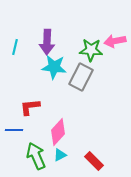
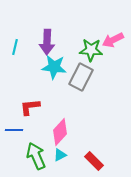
pink arrow: moved 2 px left, 1 px up; rotated 15 degrees counterclockwise
pink diamond: moved 2 px right
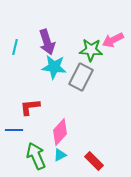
purple arrow: rotated 20 degrees counterclockwise
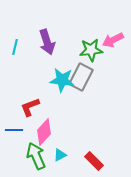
green star: rotated 10 degrees counterclockwise
cyan star: moved 8 px right, 13 px down
red L-shape: rotated 15 degrees counterclockwise
pink diamond: moved 16 px left
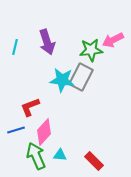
blue line: moved 2 px right; rotated 18 degrees counterclockwise
cyan triangle: rotated 32 degrees clockwise
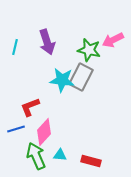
green star: moved 2 px left; rotated 20 degrees clockwise
blue line: moved 1 px up
red rectangle: moved 3 px left; rotated 30 degrees counterclockwise
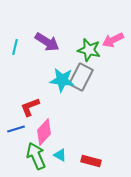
purple arrow: rotated 40 degrees counterclockwise
cyan triangle: rotated 24 degrees clockwise
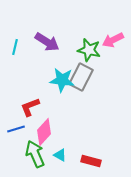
green arrow: moved 1 px left, 2 px up
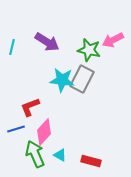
cyan line: moved 3 px left
gray rectangle: moved 1 px right, 2 px down
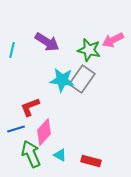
cyan line: moved 3 px down
gray rectangle: rotated 8 degrees clockwise
green arrow: moved 4 px left
